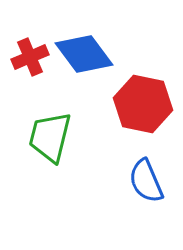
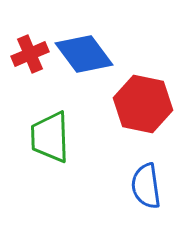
red cross: moved 3 px up
green trapezoid: rotated 16 degrees counterclockwise
blue semicircle: moved 5 px down; rotated 15 degrees clockwise
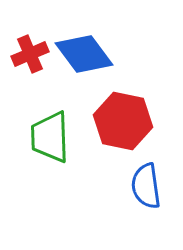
red hexagon: moved 20 px left, 17 px down
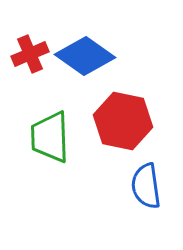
blue diamond: moved 1 px right, 2 px down; rotated 18 degrees counterclockwise
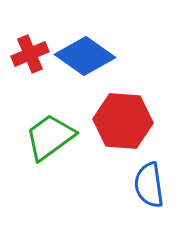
red hexagon: rotated 8 degrees counterclockwise
green trapezoid: rotated 56 degrees clockwise
blue semicircle: moved 3 px right, 1 px up
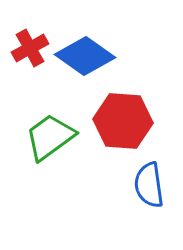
red cross: moved 6 px up; rotated 6 degrees counterclockwise
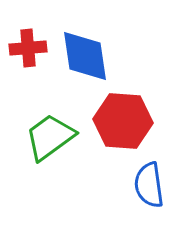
red cross: moved 2 px left; rotated 24 degrees clockwise
blue diamond: rotated 46 degrees clockwise
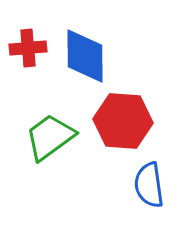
blue diamond: rotated 8 degrees clockwise
